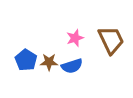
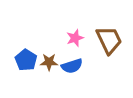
brown trapezoid: moved 2 px left
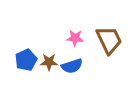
pink star: rotated 24 degrees clockwise
blue pentagon: rotated 15 degrees clockwise
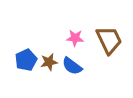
brown star: rotated 12 degrees counterclockwise
blue semicircle: rotated 55 degrees clockwise
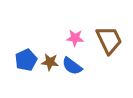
brown star: moved 1 px right; rotated 18 degrees clockwise
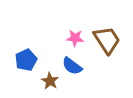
brown trapezoid: moved 2 px left; rotated 8 degrees counterclockwise
brown star: moved 19 px down; rotated 24 degrees clockwise
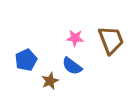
brown trapezoid: moved 4 px right; rotated 12 degrees clockwise
brown star: rotated 18 degrees clockwise
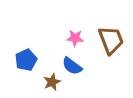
brown star: moved 2 px right, 1 px down
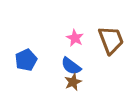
pink star: rotated 24 degrees clockwise
blue semicircle: moved 1 px left
brown star: moved 21 px right
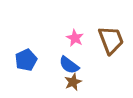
blue semicircle: moved 2 px left, 1 px up
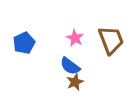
blue pentagon: moved 2 px left, 17 px up
blue semicircle: moved 1 px right, 1 px down
brown star: moved 2 px right
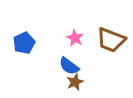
brown trapezoid: rotated 132 degrees clockwise
blue semicircle: moved 1 px left
